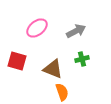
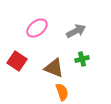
red square: rotated 18 degrees clockwise
brown triangle: moved 1 px right, 1 px up
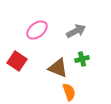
pink ellipse: moved 2 px down
brown triangle: moved 4 px right
orange semicircle: moved 7 px right
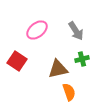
gray arrow: rotated 84 degrees clockwise
brown triangle: moved 1 px down; rotated 35 degrees counterclockwise
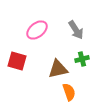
gray arrow: moved 1 px up
red square: rotated 18 degrees counterclockwise
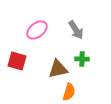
green cross: rotated 16 degrees clockwise
orange semicircle: rotated 36 degrees clockwise
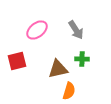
red square: rotated 30 degrees counterclockwise
orange semicircle: moved 1 px up
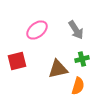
green cross: rotated 16 degrees counterclockwise
orange semicircle: moved 9 px right, 5 px up
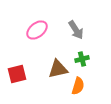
red square: moved 13 px down
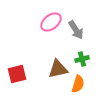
pink ellipse: moved 14 px right, 8 px up
orange semicircle: moved 2 px up
